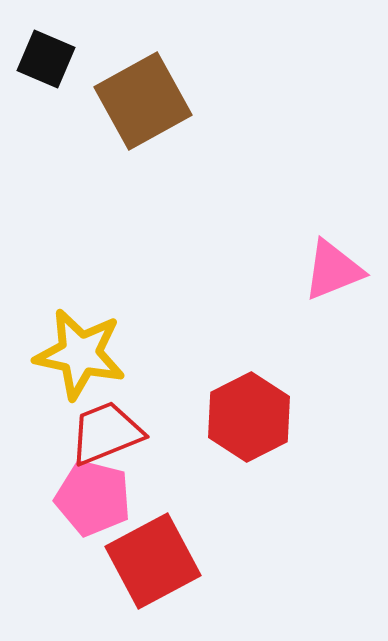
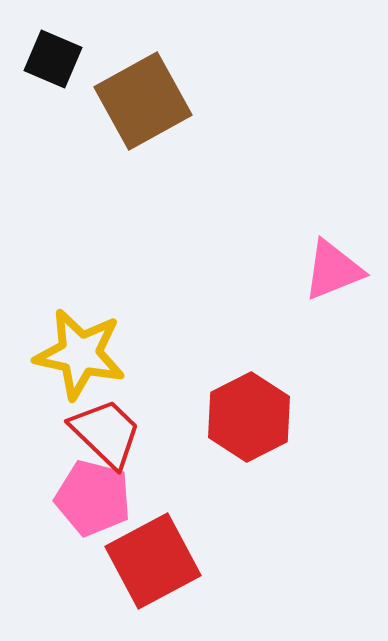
black square: moved 7 px right
red trapezoid: rotated 66 degrees clockwise
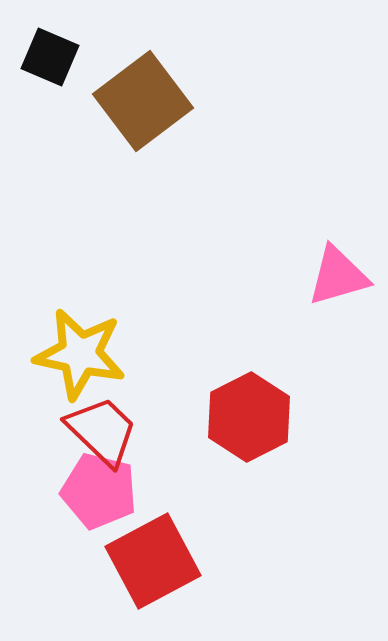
black square: moved 3 px left, 2 px up
brown square: rotated 8 degrees counterclockwise
pink triangle: moved 5 px right, 6 px down; rotated 6 degrees clockwise
red trapezoid: moved 4 px left, 2 px up
pink pentagon: moved 6 px right, 7 px up
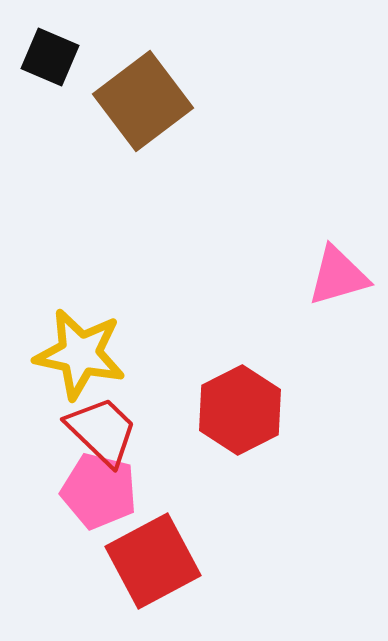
red hexagon: moved 9 px left, 7 px up
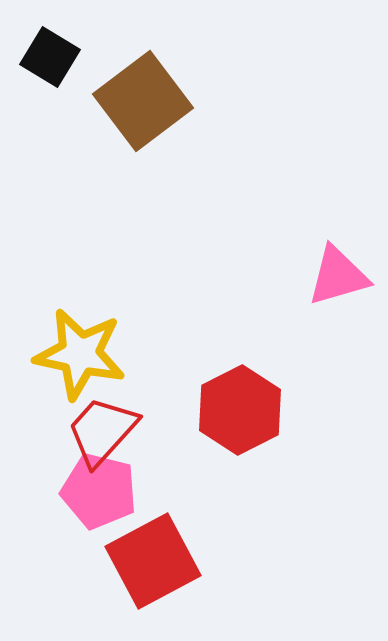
black square: rotated 8 degrees clockwise
red trapezoid: rotated 92 degrees counterclockwise
